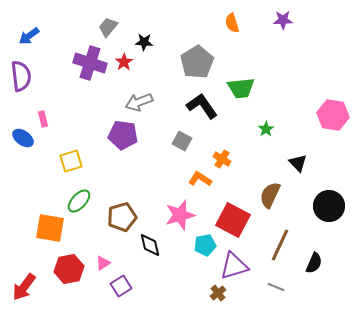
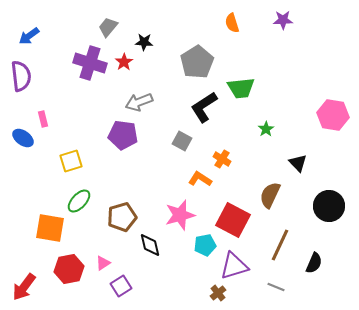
black L-shape: moved 2 px right, 1 px down; rotated 88 degrees counterclockwise
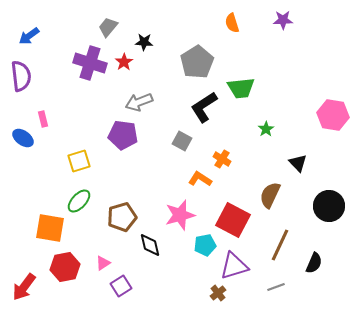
yellow square: moved 8 px right
red hexagon: moved 4 px left, 2 px up
gray line: rotated 42 degrees counterclockwise
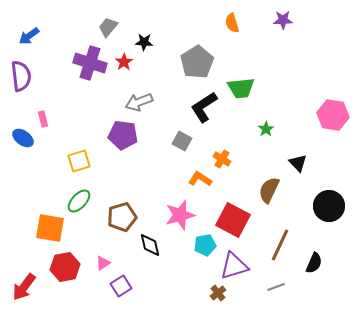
brown semicircle: moved 1 px left, 5 px up
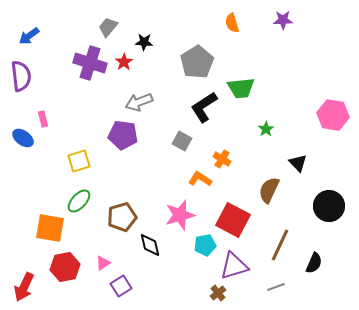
red arrow: rotated 12 degrees counterclockwise
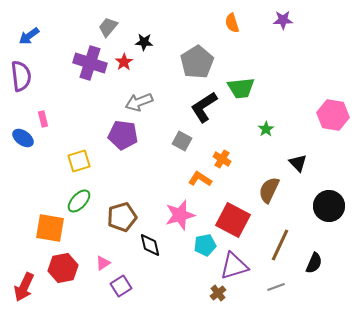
red hexagon: moved 2 px left, 1 px down
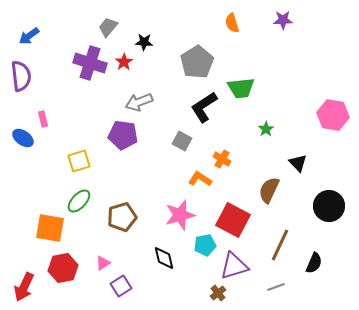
black diamond: moved 14 px right, 13 px down
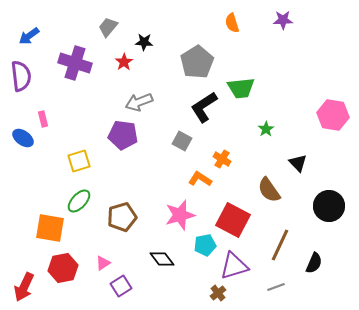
purple cross: moved 15 px left
brown semicircle: rotated 60 degrees counterclockwise
black diamond: moved 2 px left, 1 px down; rotated 25 degrees counterclockwise
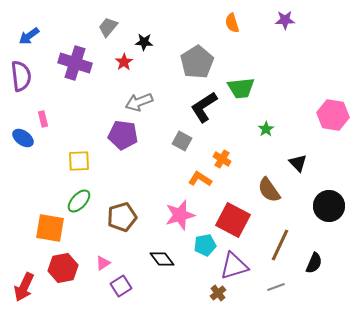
purple star: moved 2 px right
yellow square: rotated 15 degrees clockwise
